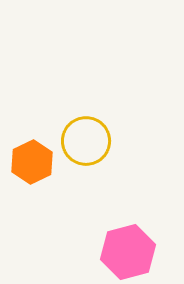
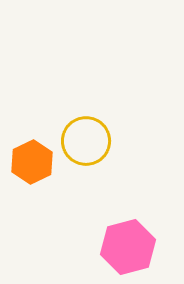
pink hexagon: moved 5 px up
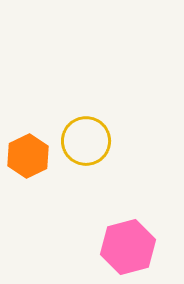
orange hexagon: moved 4 px left, 6 px up
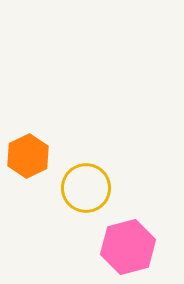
yellow circle: moved 47 px down
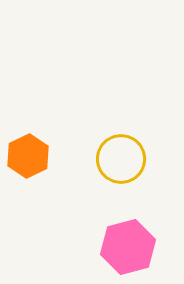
yellow circle: moved 35 px right, 29 px up
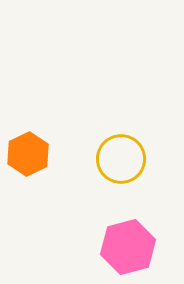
orange hexagon: moved 2 px up
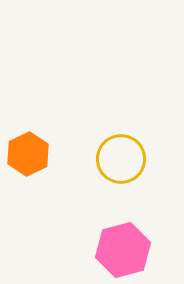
pink hexagon: moved 5 px left, 3 px down
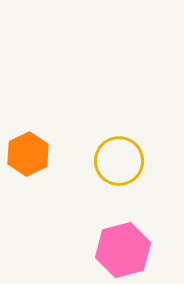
yellow circle: moved 2 px left, 2 px down
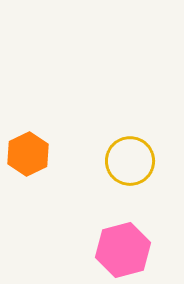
yellow circle: moved 11 px right
